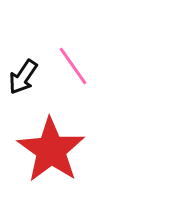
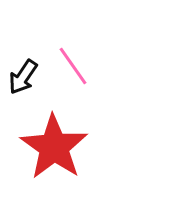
red star: moved 3 px right, 3 px up
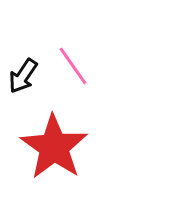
black arrow: moved 1 px up
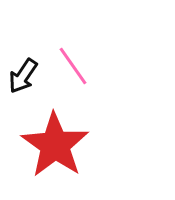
red star: moved 1 px right, 2 px up
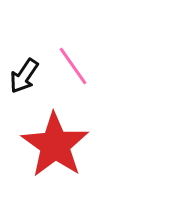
black arrow: moved 1 px right
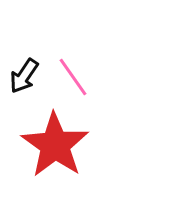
pink line: moved 11 px down
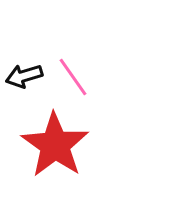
black arrow: rotated 39 degrees clockwise
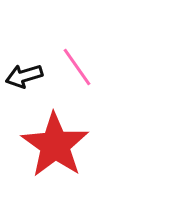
pink line: moved 4 px right, 10 px up
